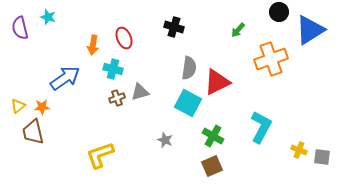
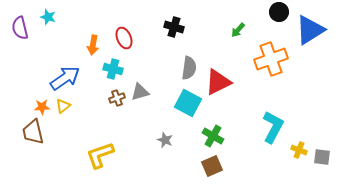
red triangle: moved 1 px right
yellow triangle: moved 45 px right
cyan L-shape: moved 12 px right
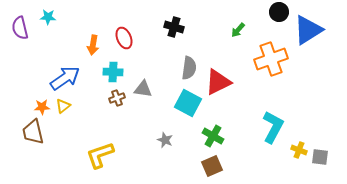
cyan star: rotated 14 degrees counterclockwise
blue triangle: moved 2 px left
cyan cross: moved 3 px down; rotated 12 degrees counterclockwise
gray triangle: moved 3 px right, 3 px up; rotated 24 degrees clockwise
gray square: moved 2 px left
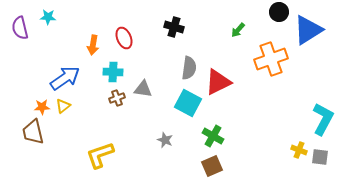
cyan L-shape: moved 50 px right, 8 px up
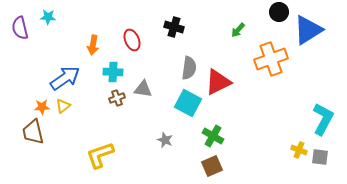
red ellipse: moved 8 px right, 2 px down
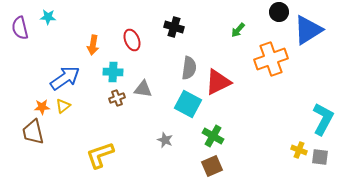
cyan square: moved 1 px down
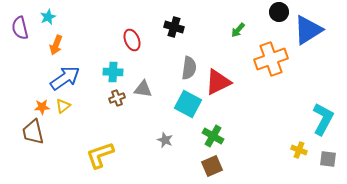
cyan star: rotated 28 degrees counterclockwise
orange arrow: moved 37 px left; rotated 12 degrees clockwise
gray square: moved 8 px right, 2 px down
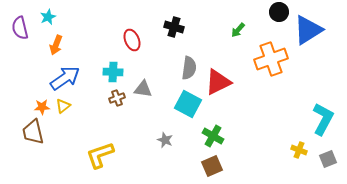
gray square: rotated 30 degrees counterclockwise
